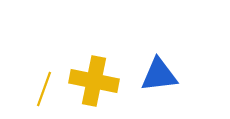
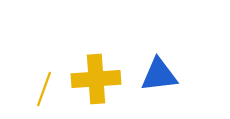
yellow cross: moved 2 px right, 2 px up; rotated 15 degrees counterclockwise
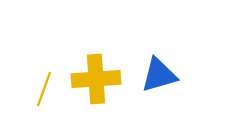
blue triangle: rotated 9 degrees counterclockwise
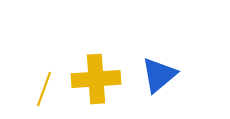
blue triangle: rotated 24 degrees counterclockwise
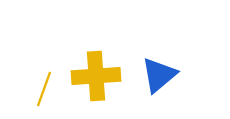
yellow cross: moved 3 px up
